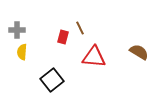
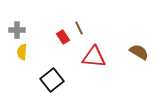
brown line: moved 1 px left
red rectangle: rotated 48 degrees counterclockwise
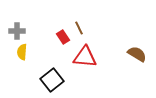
gray cross: moved 1 px down
brown semicircle: moved 2 px left, 2 px down
red triangle: moved 9 px left
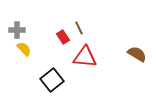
gray cross: moved 1 px up
yellow semicircle: moved 2 px right, 3 px up; rotated 133 degrees clockwise
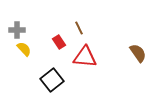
red rectangle: moved 4 px left, 5 px down
brown semicircle: moved 1 px right, 1 px up; rotated 24 degrees clockwise
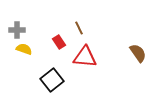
yellow semicircle: rotated 28 degrees counterclockwise
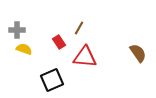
brown line: rotated 56 degrees clockwise
black square: rotated 15 degrees clockwise
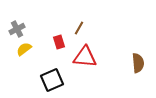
gray cross: moved 1 px up; rotated 28 degrees counterclockwise
red rectangle: rotated 16 degrees clockwise
yellow semicircle: rotated 56 degrees counterclockwise
brown semicircle: moved 10 px down; rotated 30 degrees clockwise
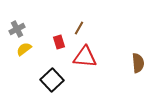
black square: rotated 20 degrees counterclockwise
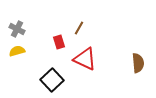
gray cross: rotated 35 degrees counterclockwise
yellow semicircle: moved 7 px left, 2 px down; rotated 21 degrees clockwise
red triangle: moved 2 px down; rotated 20 degrees clockwise
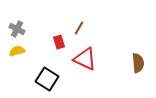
black square: moved 5 px left, 1 px up; rotated 15 degrees counterclockwise
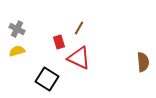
red triangle: moved 6 px left, 1 px up
brown semicircle: moved 5 px right, 1 px up
